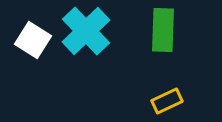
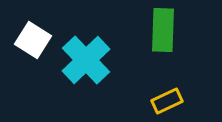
cyan cross: moved 29 px down
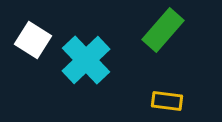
green rectangle: rotated 39 degrees clockwise
yellow rectangle: rotated 32 degrees clockwise
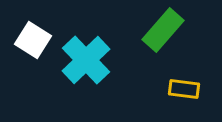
yellow rectangle: moved 17 px right, 12 px up
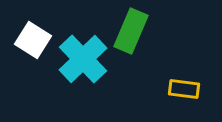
green rectangle: moved 32 px left, 1 px down; rotated 18 degrees counterclockwise
cyan cross: moved 3 px left, 1 px up
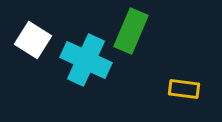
cyan cross: moved 3 px right, 1 px down; rotated 21 degrees counterclockwise
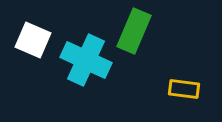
green rectangle: moved 3 px right
white square: rotated 9 degrees counterclockwise
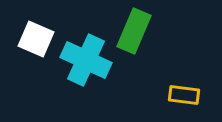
white square: moved 3 px right, 1 px up
yellow rectangle: moved 6 px down
